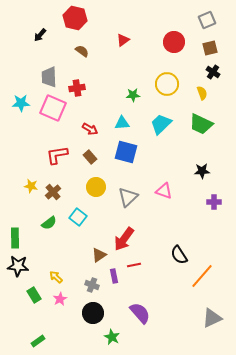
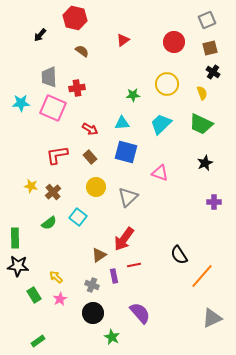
black star at (202, 171): moved 3 px right, 8 px up; rotated 21 degrees counterclockwise
pink triangle at (164, 191): moved 4 px left, 18 px up
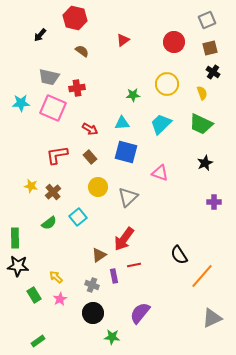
gray trapezoid at (49, 77): rotated 75 degrees counterclockwise
yellow circle at (96, 187): moved 2 px right
cyan square at (78, 217): rotated 12 degrees clockwise
purple semicircle at (140, 313): rotated 100 degrees counterclockwise
green star at (112, 337): rotated 21 degrees counterclockwise
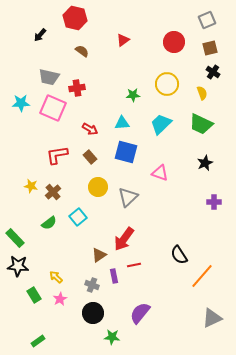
green rectangle at (15, 238): rotated 42 degrees counterclockwise
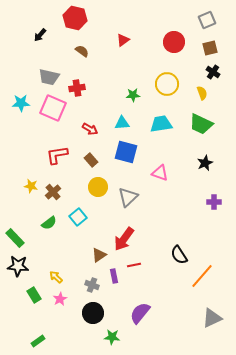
cyan trapezoid at (161, 124): rotated 35 degrees clockwise
brown rectangle at (90, 157): moved 1 px right, 3 px down
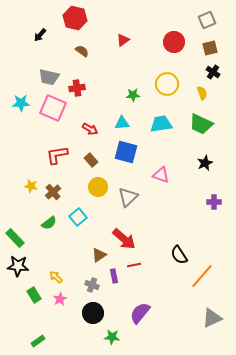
pink triangle at (160, 173): moved 1 px right, 2 px down
red arrow at (124, 239): rotated 85 degrees counterclockwise
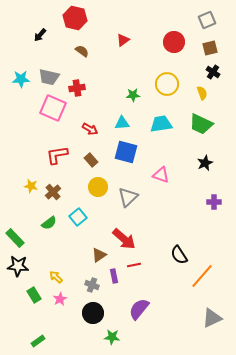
cyan star at (21, 103): moved 24 px up
purple semicircle at (140, 313): moved 1 px left, 4 px up
